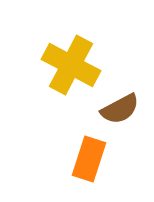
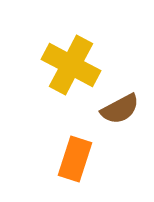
orange rectangle: moved 14 px left
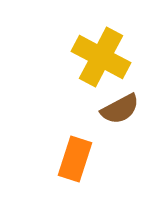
yellow cross: moved 30 px right, 8 px up
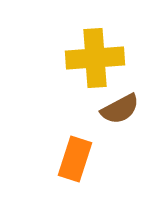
yellow cross: moved 6 px left, 1 px down; rotated 32 degrees counterclockwise
